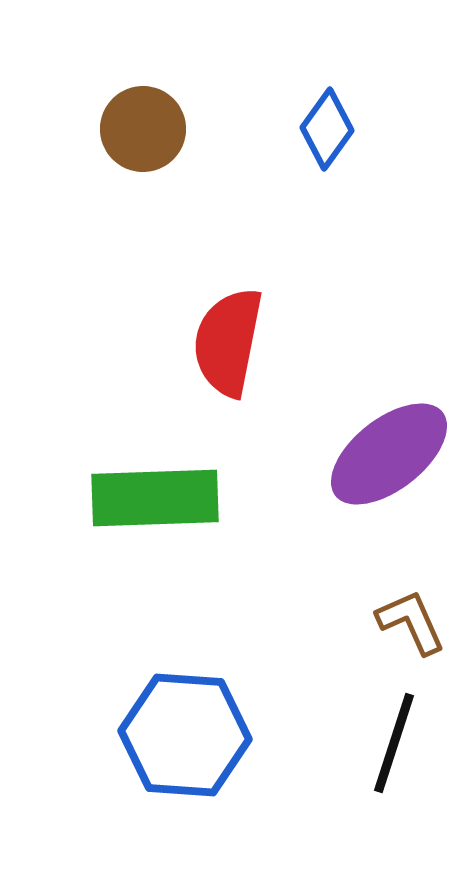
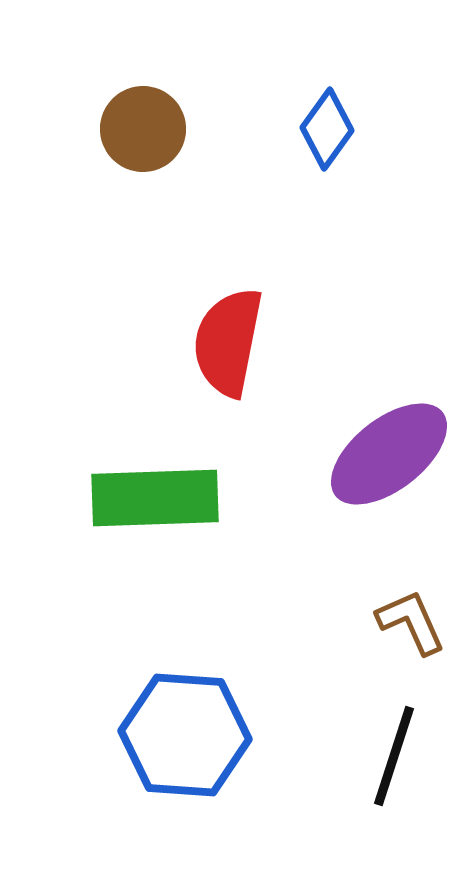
black line: moved 13 px down
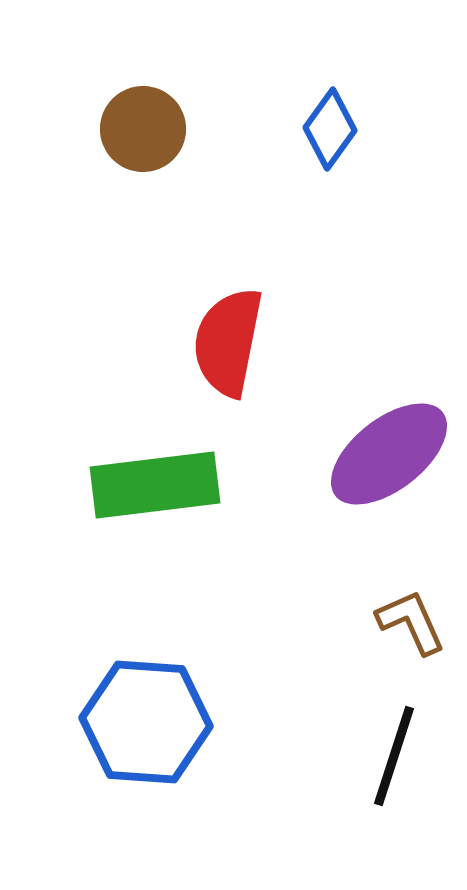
blue diamond: moved 3 px right
green rectangle: moved 13 px up; rotated 5 degrees counterclockwise
blue hexagon: moved 39 px left, 13 px up
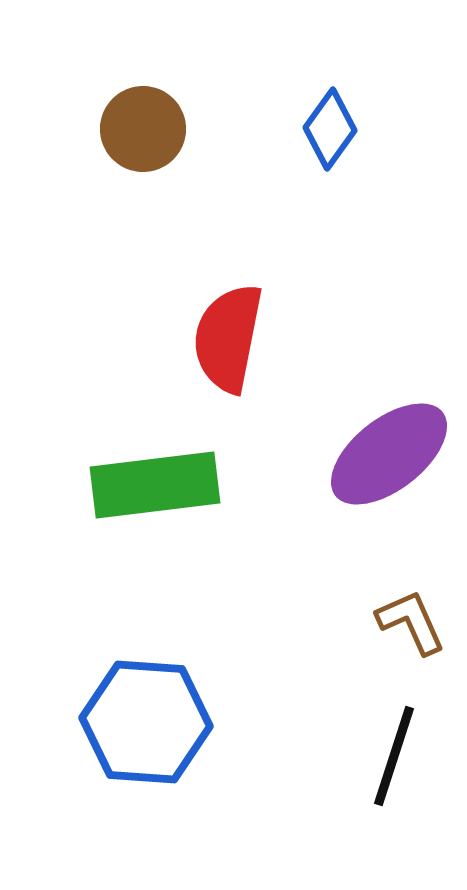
red semicircle: moved 4 px up
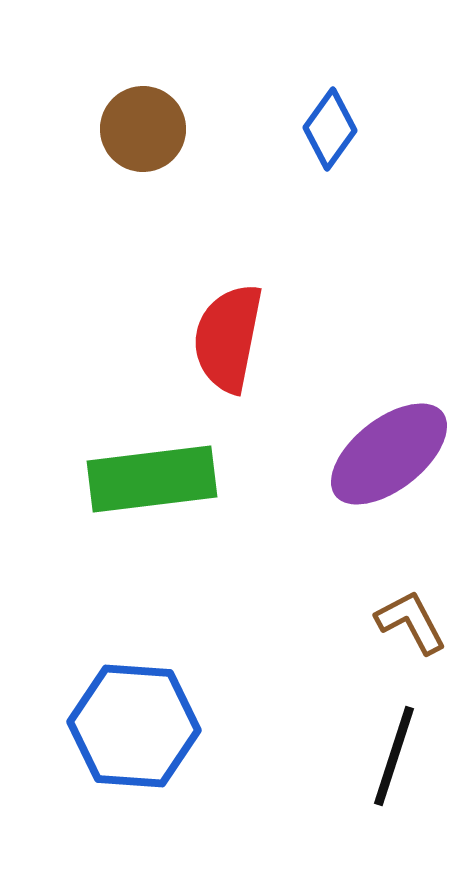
green rectangle: moved 3 px left, 6 px up
brown L-shape: rotated 4 degrees counterclockwise
blue hexagon: moved 12 px left, 4 px down
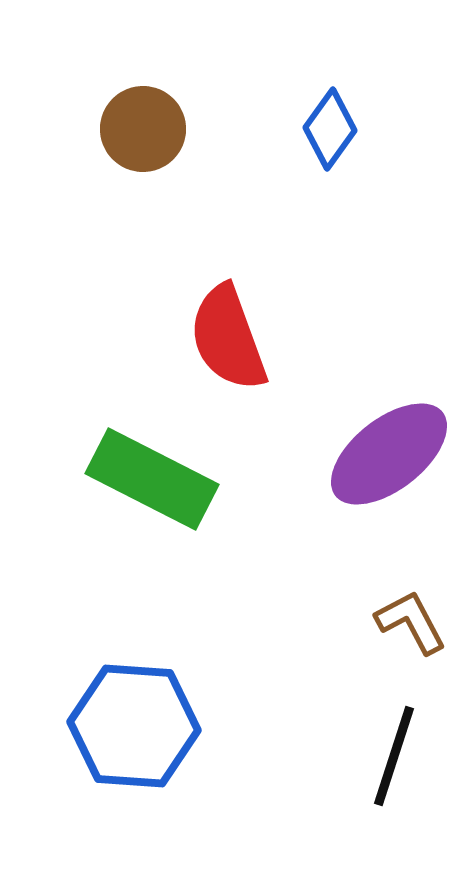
red semicircle: rotated 31 degrees counterclockwise
green rectangle: rotated 34 degrees clockwise
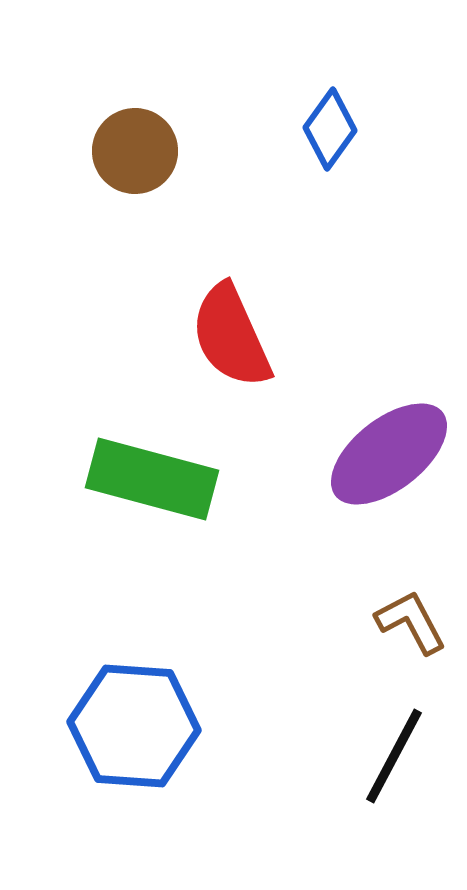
brown circle: moved 8 px left, 22 px down
red semicircle: moved 3 px right, 2 px up; rotated 4 degrees counterclockwise
green rectangle: rotated 12 degrees counterclockwise
black line: rotated 10 degrees clockwise
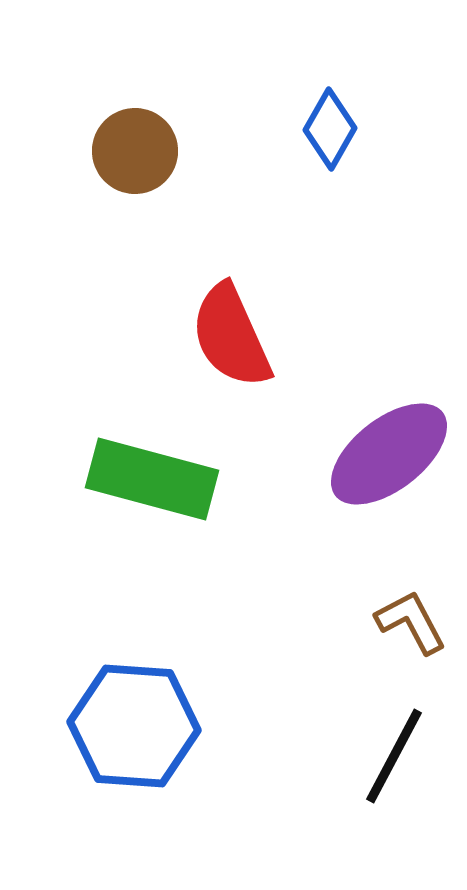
blue diamond: rotated 6 degrees counterclockwise
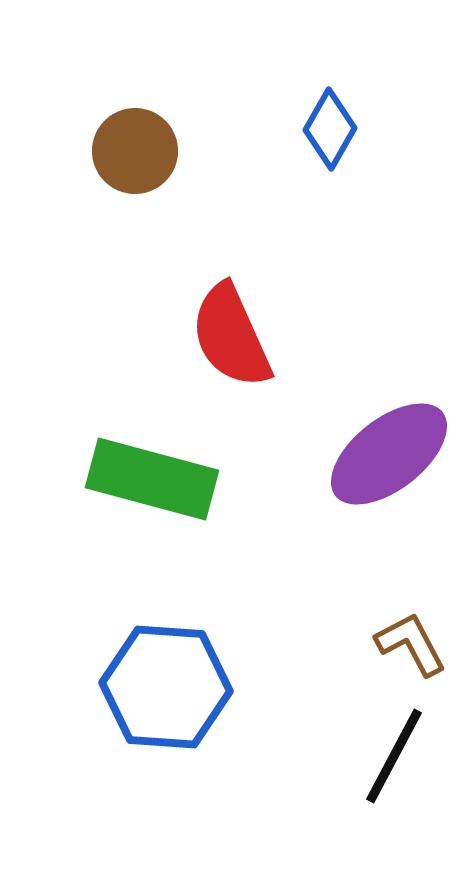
brown L-shape: moved 22 px down
blue hexagon: moved 32 px right, 39 px up
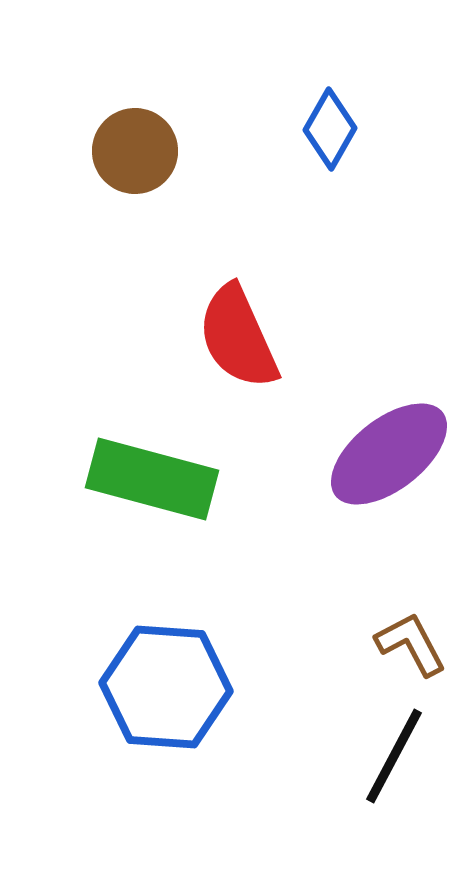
red semicircle: moved 7 px right, 1 px down
